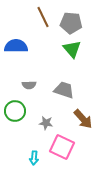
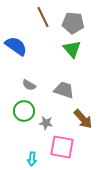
gray pentagon: moved 2 px right
blue semicircle: rotated 35 degrees clockwise
gray semicircle: rotated 32 degrees clockwise
green circle: moved 9 px right
pink square: rotated 15 degrees counterclockwise
cyan arrow: moved 2 px left, 1 px down
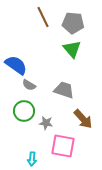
blue semicircle: moved 19 px down
pink square: moved 1 px right, 1 px up
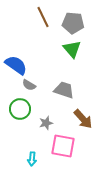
green circle: moved 4 px left, 2 px up
gray star: rotated 24 degrees counterclockwise
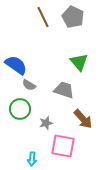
gray pentagon: moved 6 px up; rotated 20 degrees clockwise
green triangle: moved 7 px right, 13 px down
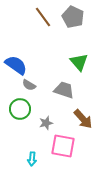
brown line: rotated 10 degrees counterclockwise
